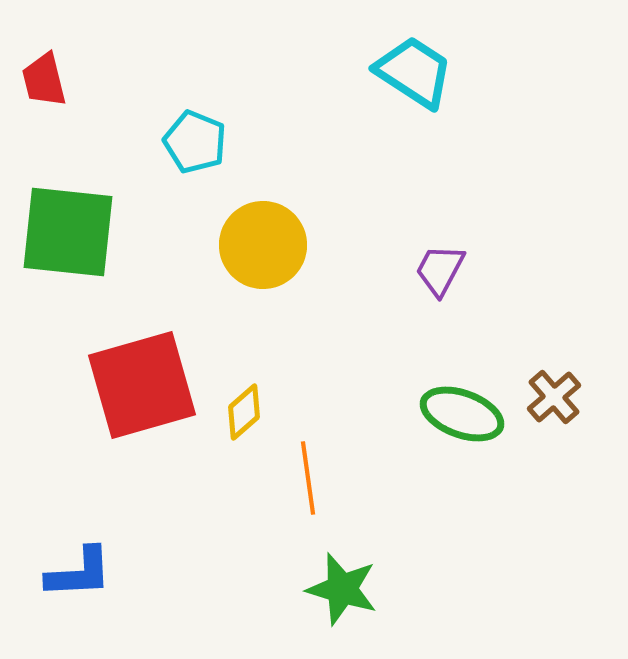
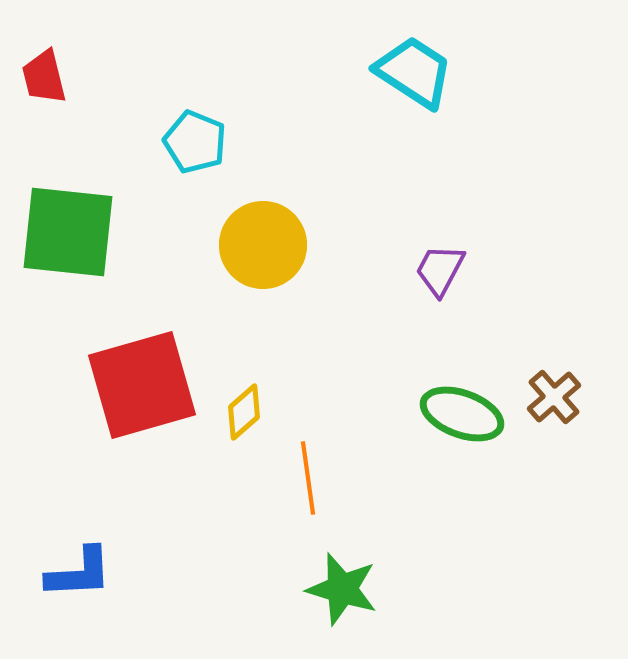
red trapezoid: moved 3 px up
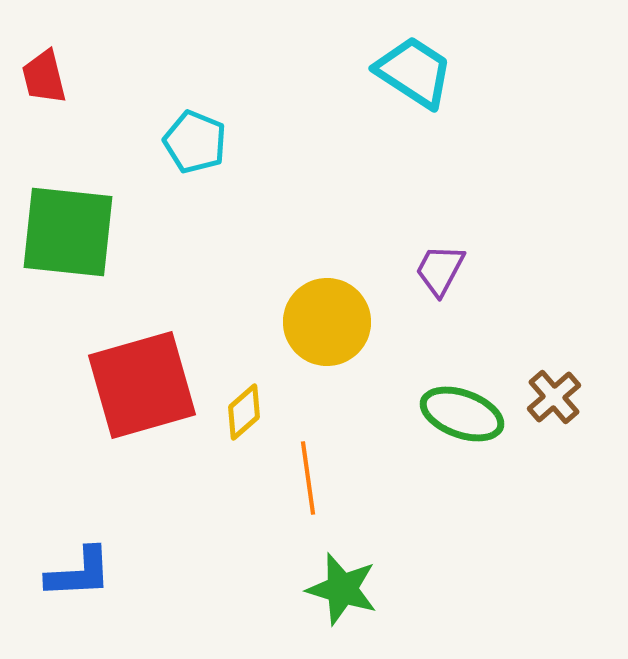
yellow circle: moved 64 px right, 77 px down
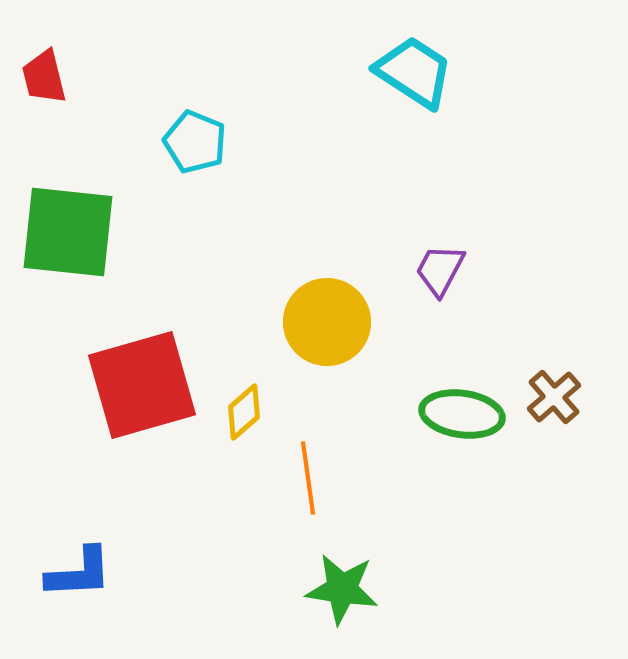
green ellipse: rotated 12 degrees counterclockwise
green star: rotated 8 degrees counterclockwise
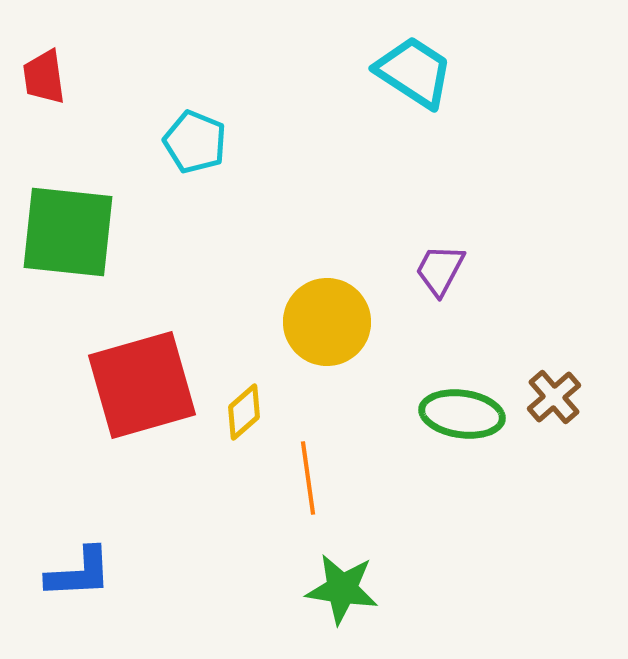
red trapezoid: rotated 6 degrees clockwise
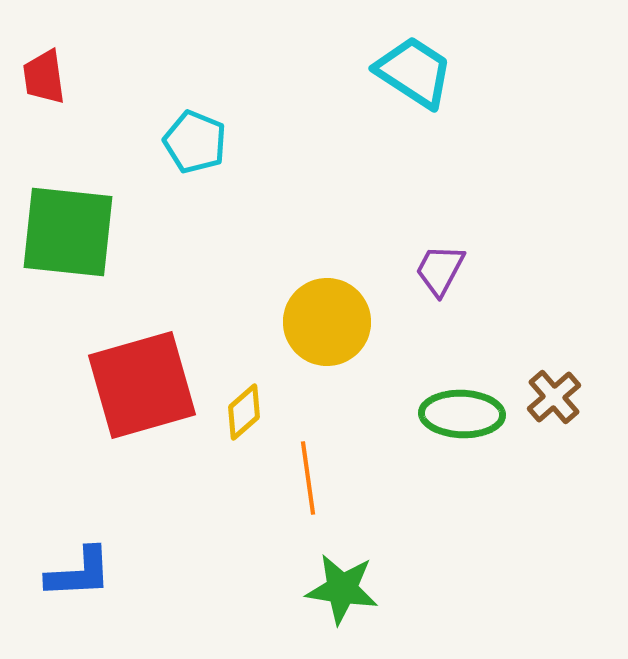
green ellipse: rotated 6 degrees counterclockwise
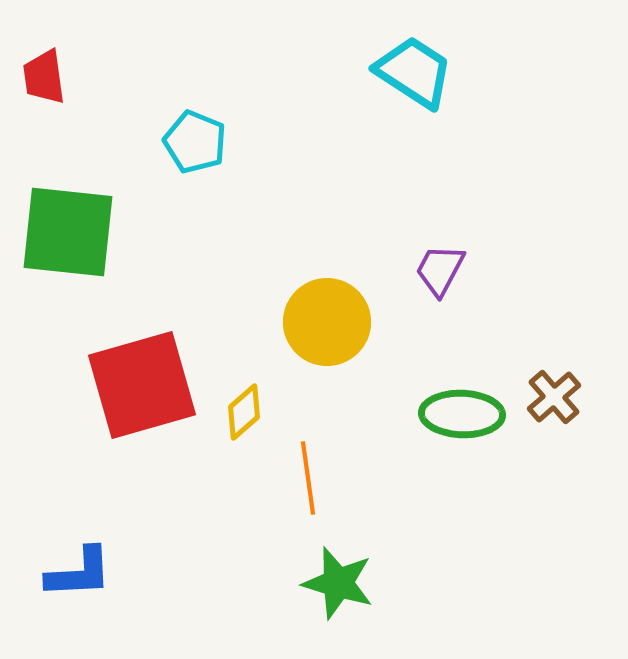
green star: moved 4 px left, 6 px up; rotated 8 degrees clockwise
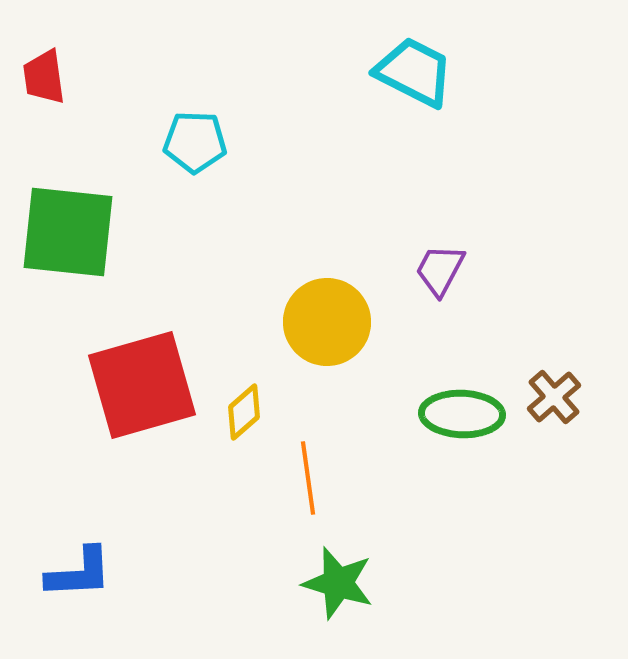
cyan trapezoid: rotated 6 degrees counterclockwise
cyan pentagon: rotated 20 degrees counterclockwise
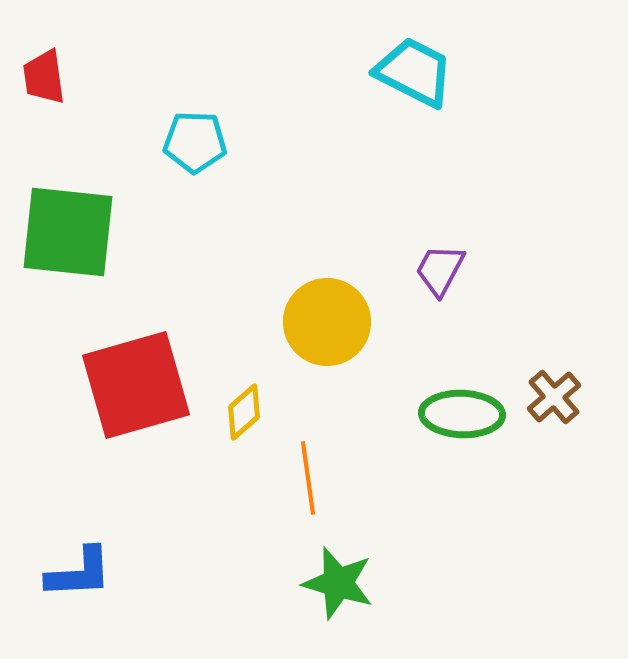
red square: moved 6 px left
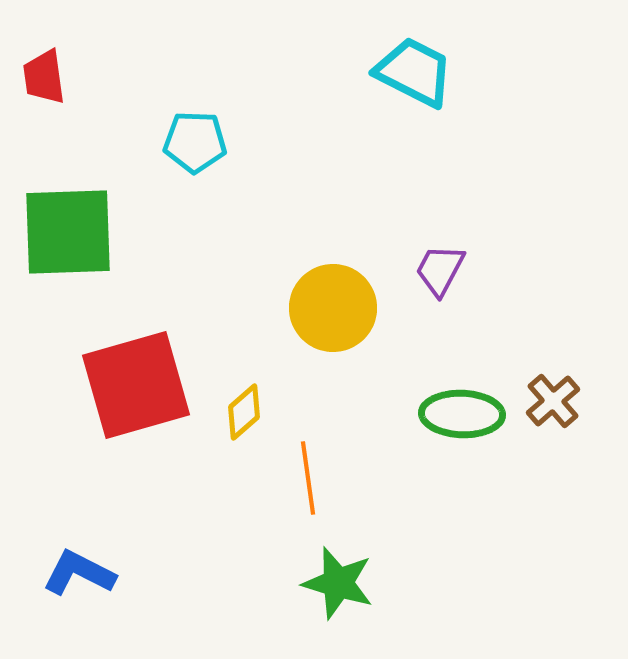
green square: rotated 8 degrees counterclockwise
yellow circle: moved 6 px right, 14 px up
brown cross: moved 1 px left, 4 px down
blue L-shape: rotated 150 degrees counterclockwise
